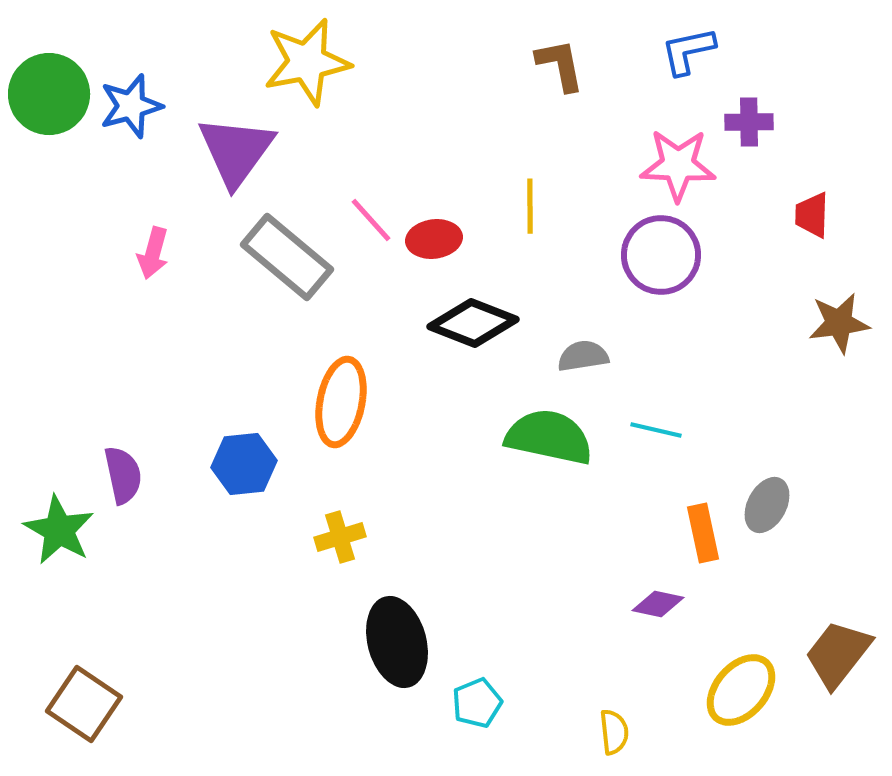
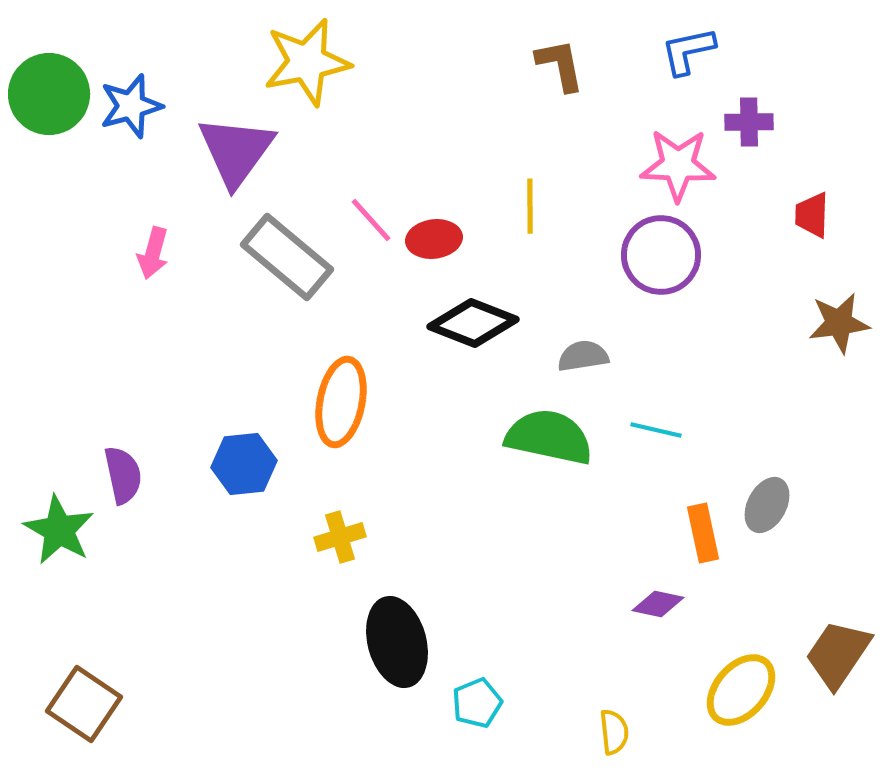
brown trapezoid: rotated 4 degrees counterclockwise
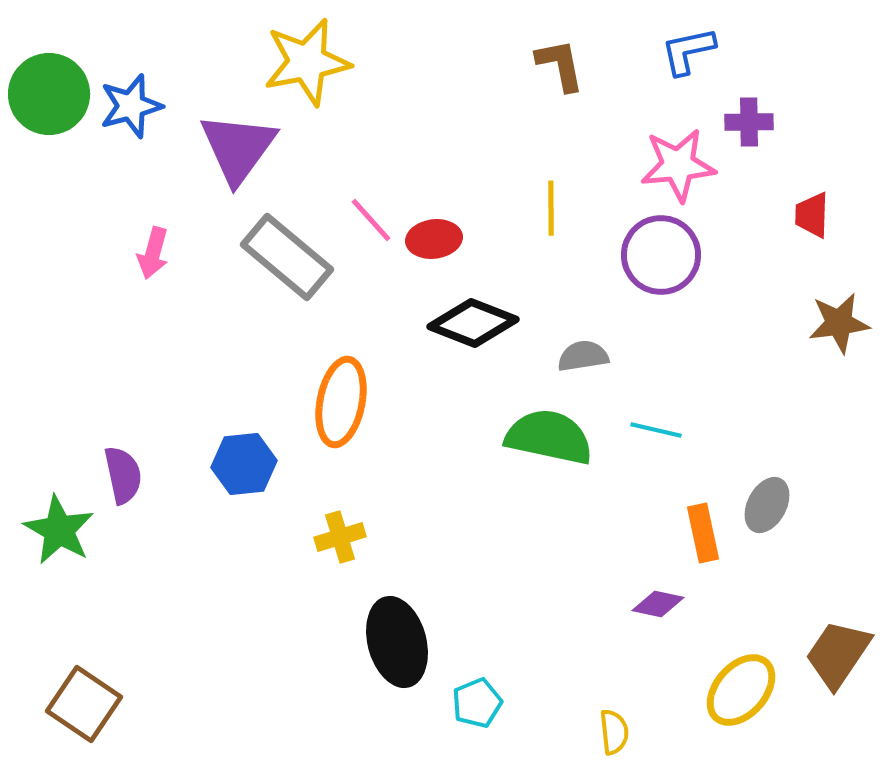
purple triangle: moved 2 px right, 3 px up
pink star: rotated 8 degrees counterclockwise
yellow line: moved 21 px right, 2 px down
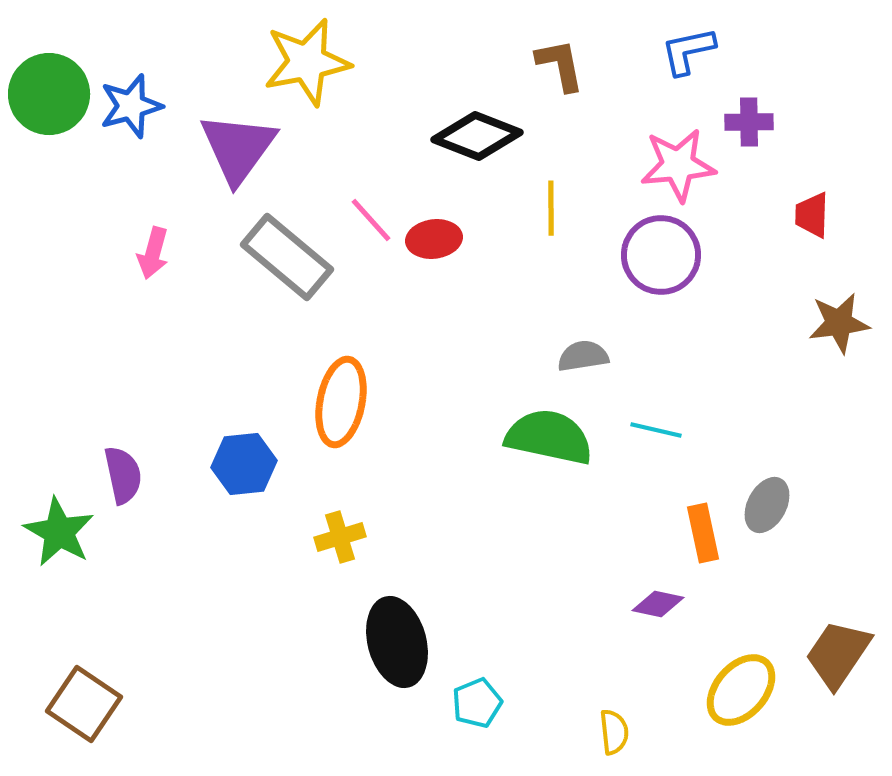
black diamond: moved 4 px right, 187 px up
green star: moved 2 px down
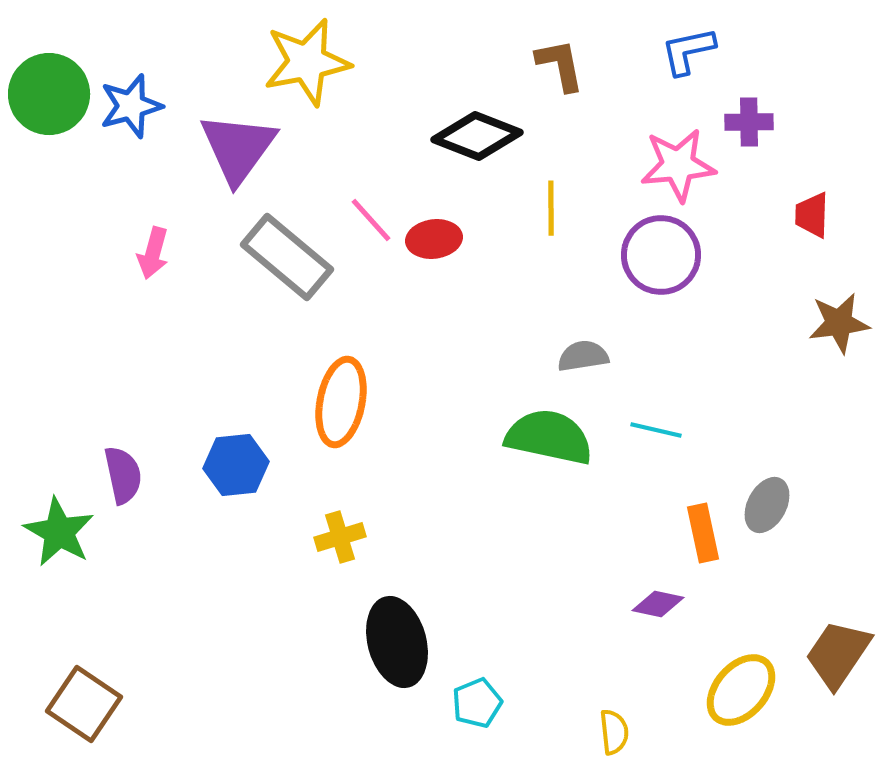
blue hexagon: moved 8 px left, 1 px down
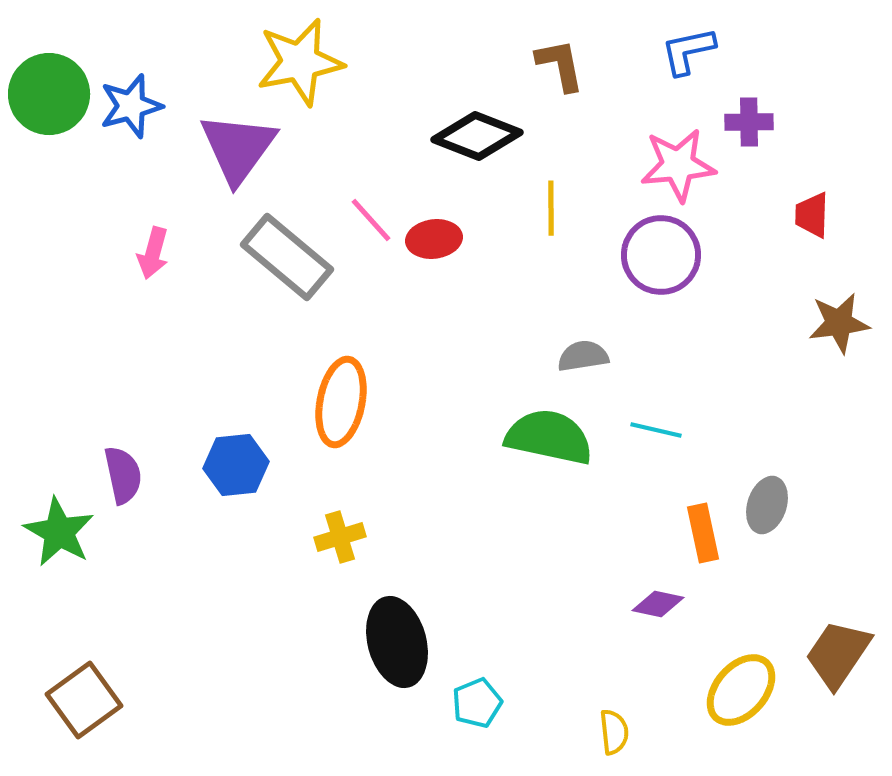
yellow star: moved 7 px left
gray ellipse: rotated 10 degrees counterclockwise
brown square: moved 4 px up; rotated 20 degrees clockwise
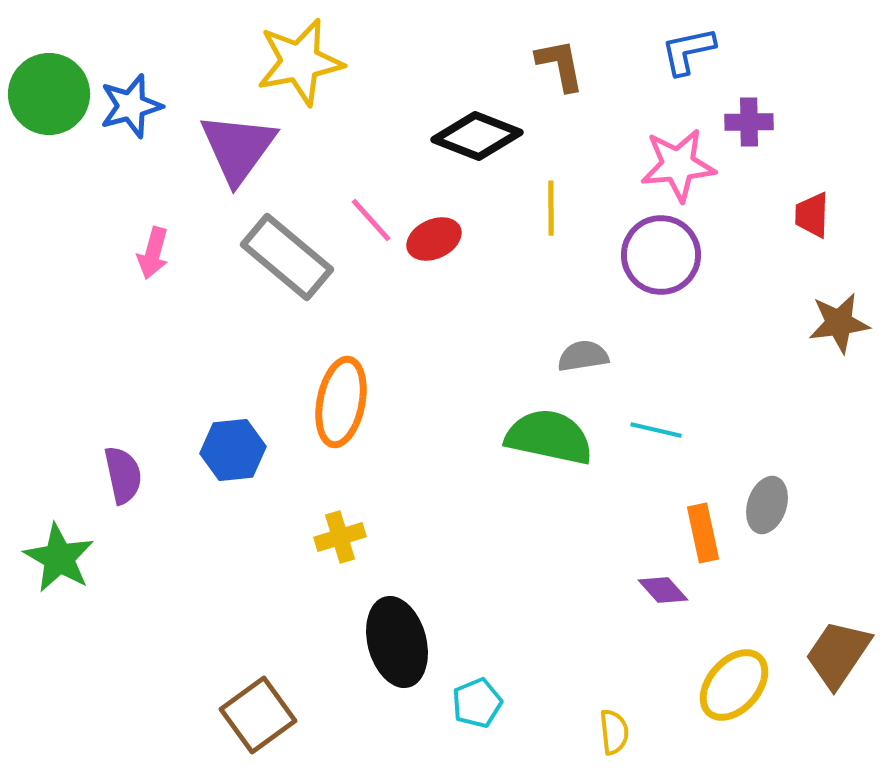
red ellipse: rotated 18 degrees counterclockwise
blue hexagon: moved 3 px left, 15 px up
green star: moved 26 px down
purple diamond: moved 5 px right, 14 px up; rotated 36 degrees clockwise
yellow ellipse: moved 7 px left, 5 px up
brown square: moved 174 px right, 15 px down
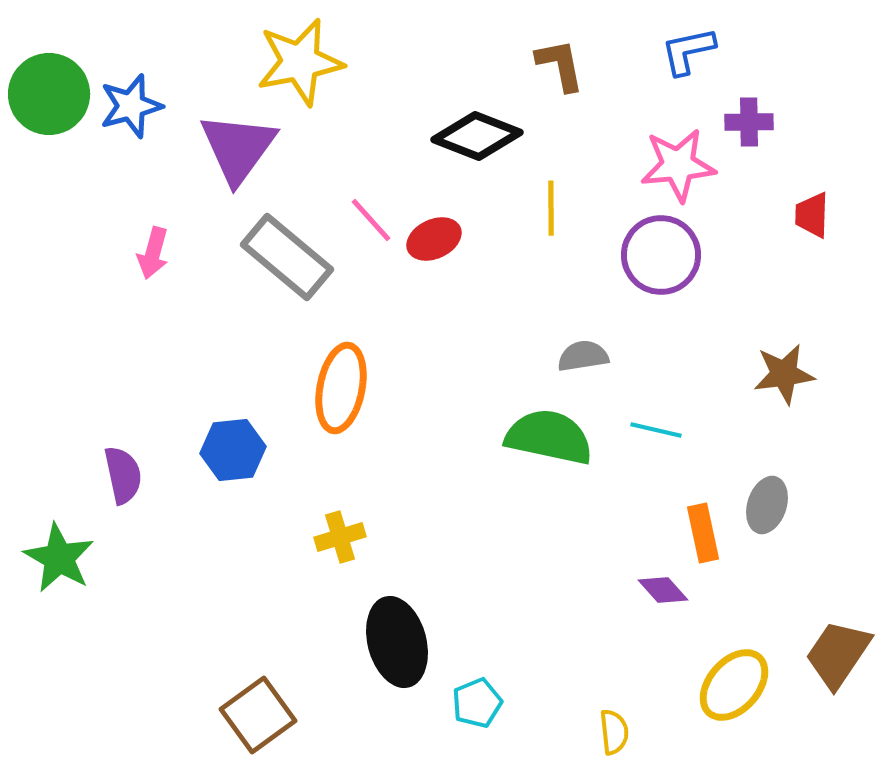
brown star: moved 55 px left, 51 px down
orange ellipse: moved 14 px up
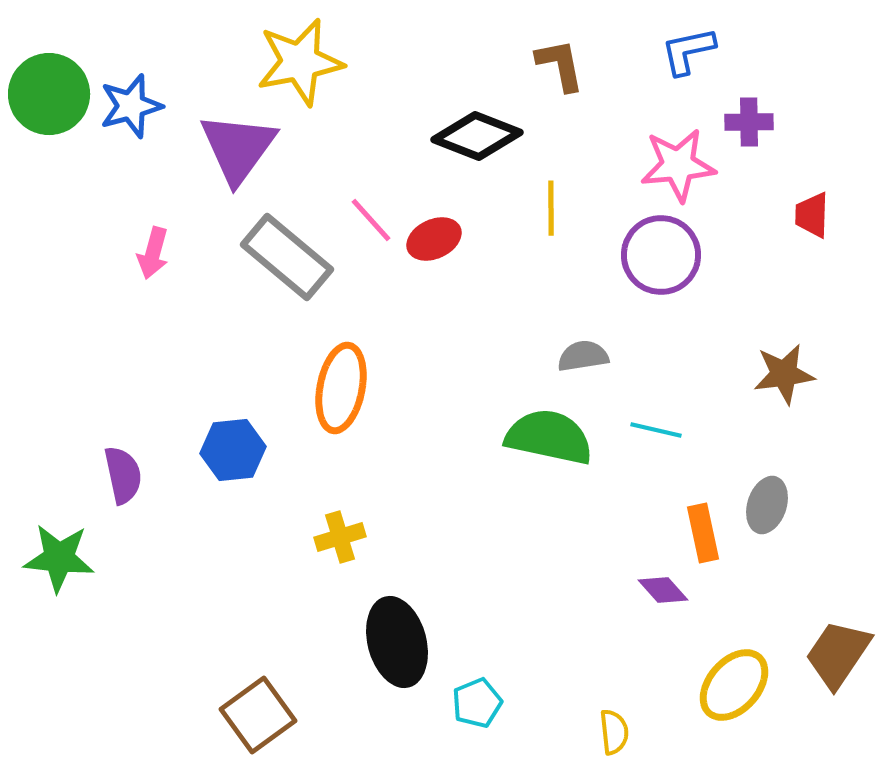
green star: rotated 24 degrees counterclockwise
